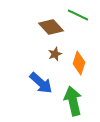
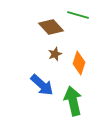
green line: rotated 10 degrees counterclockwise
blue arrow: moved 1 px right, 2 px down
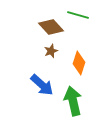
brown star: moved 4 px left, 3 px up
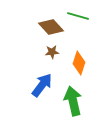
green line: moved 1 px down
brown star: moved 1 px right, 1 px down; rotated 16 degrees clockwise
blue arrow: rotated 95 degrees counterclockwise
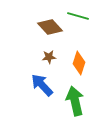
brown diamond: moved 1 px left
brown star: moved 3 px left, 5 px down
blue arrow: rotated 80 degrees counterclockwise
green arrow: moved 2 px right
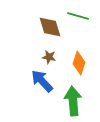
brown diamond: rotated 25 degrees clockwise
brown star: rotated 16 degrees clockwise
blue arrow: moved 4 px up
green arrow: moved 2 px left; rotated 8 degrees clockwise
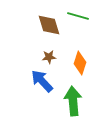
brown diamond: moved 1 px left, 2 px up
brown star: rotated 16 degrees counterclockwise
orange diamond: moved 1 px right
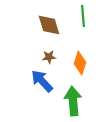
green line: moved 5 px right; rotated 70 degrees clockwise
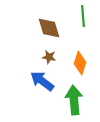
brown diamond: moved 3 px down
brown star: rotated 16 degrees clockwise
blue arrow: rotated 10 degrees counterclockwise
green arrow: moved 1 px right, 1 px up
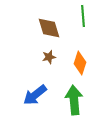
brown star: rotated 24 degrees counterclockwise
blue arrow: moved 7 px left, 14 px down; rotated 75 degrees counterclockwise
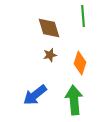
brown star: moved 1 px right, 2 px up
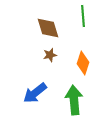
brown diamond: moved 1 px left
orange diamond: moved 3 px right
blue arrow: moved 2 px up
